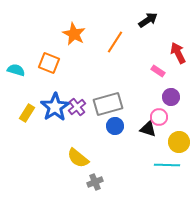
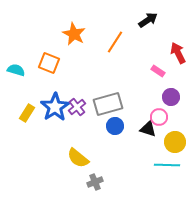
yellow circle: moved 4 px left
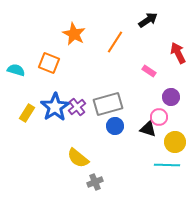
pink rectangle: moved 9 px left
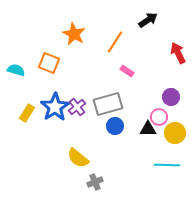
pink rectangle: moved 22 px left
black triangle: rotated 18 degrees counterclockwise
yellow circle: moved 9 px up
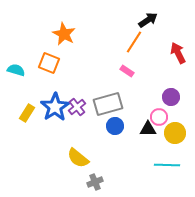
orange star: moved 10 px left
orange line: moved 19 px right
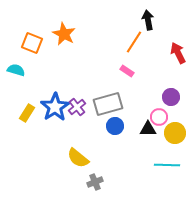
black arrow: rotated 66 degrees counterclockwise
orange square: moved 17 px left, 20 px up
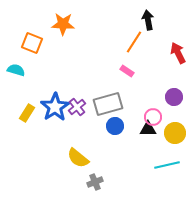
orange star: moved 1 px left, 10 px up; rotated 25 degrees counterclockwise
purple circle: moved 3 px right
pink circle: moved 6 px left
cyan line: rotated 15 degrees counterclockwise
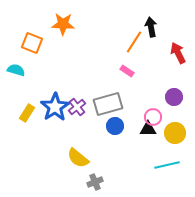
black arrow: moved 3 px right, 7 px down
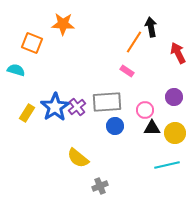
gray rectangle: moved 1 px left, 2 px up; rotated 12 degrees clockwise
pink circle: moved 8 px left, 7 px up
black triangle: moved 4 px right, 1 px up
gray cross: moved 5 px right, 4 px down
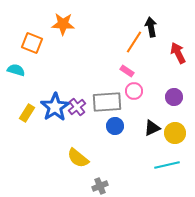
pink circle: moved 11 px left, 19 px up
black triangle: rotated 24 degrees counterclockwise
